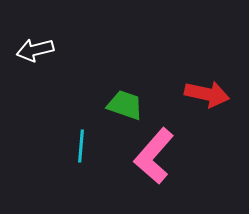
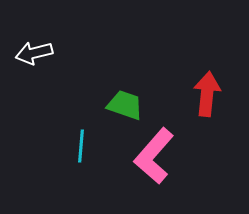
white arrow: moved 1 px left, 3 px down
red arrow: rotated 96 degrees counterclockwise
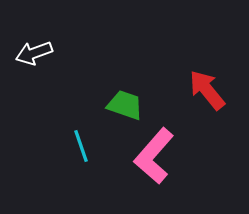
white arrow: rotated 6 degrees counterclockwise
red arrow: moved 4 px up; rotated 45 degrees counterclockwise
cyan line: rotated 24 degrees counterclockwise
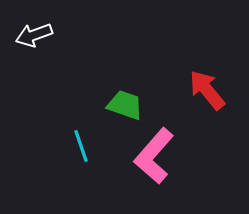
white arrow: moved 18 px up
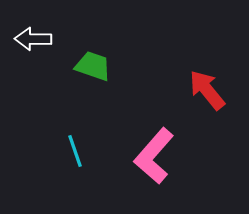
white arrow: moved 1 px left, 4 px down; rotated 21 degrees clockwise
green trapezoid: moved 32 px left, 39 px up
cyan line: moved 6 px left, 5 px down
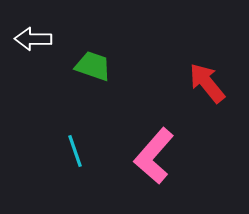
red arrow: moved 7 px up
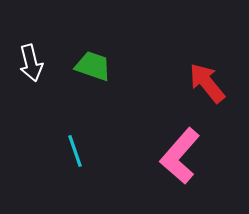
white arrow: moved 2 px left, 24 px down; rotated 105 degrees counterclockwise
pink L-shape: moved 26 px right
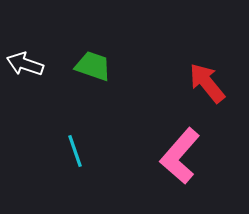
white arrow: moved 6 px left, 1 px down; rotated 123 degrees clockwise
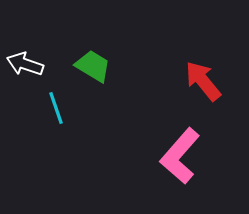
green trapezoid: rotated 12 degrees clockwise
red arrow: moved 4 px left, 2 px up
cyan line: moved 19 px left, 43 px up
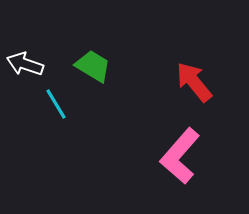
red arrow: moved 9 px left, 1 px down
cyan line: moved 4 px up; rotated 12 degrees counterclockwise
